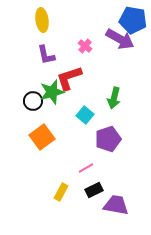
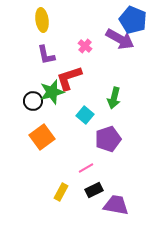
blue pentagon: rotated 12 degrees clockwise
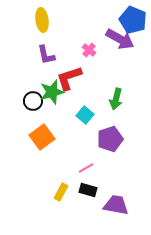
pink cross: moved 4 px right, 4 px down
green arrow: moved 2 px right, 1 px down
purple pentagon: moved 2 px right
black rectangle: moved 6 px left; rotated 42 degrees clockwise
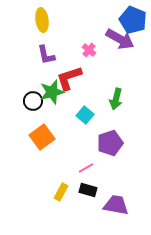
purple pentagon: moved 4 px down
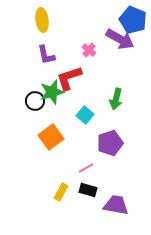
black circle: moved 2 px right
orange square: moved 9 px right
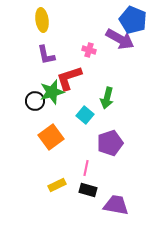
pink cross: rotated 24 degrees counterclockwise
green arrow: moved 9 px left, 1 px up
pink line: rotated 49 degrees counterclockwise
yellow rectangle: moved 4 px left, 7 px up; rotated 36 degrees clockwise
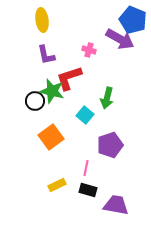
green star: moved 1 px up; rotated 30 degrees clockwise
purple pentagon: moved 2 px down
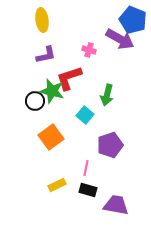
purple L-shape: rotated 90 degrees counterclockwise
green arrow: moved 3 px up
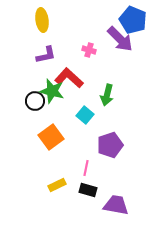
purple arrow: rotated 16 degrees clockwise
red L-shape: rotated 60 degrees clockwise
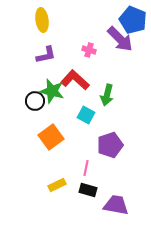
red L-shape: moved 6 px right, 2 px down
cyan square: moved 1 px right; rotated 12 degrees counterclockwise
